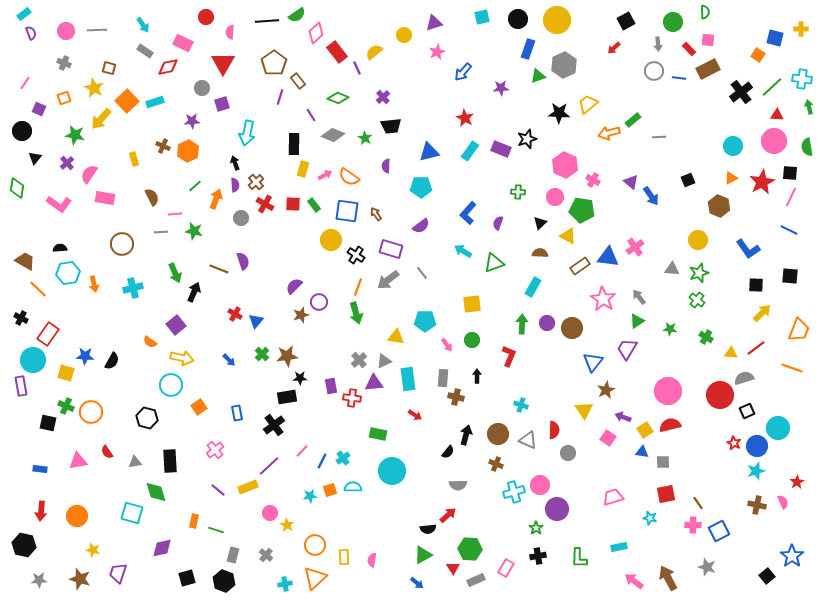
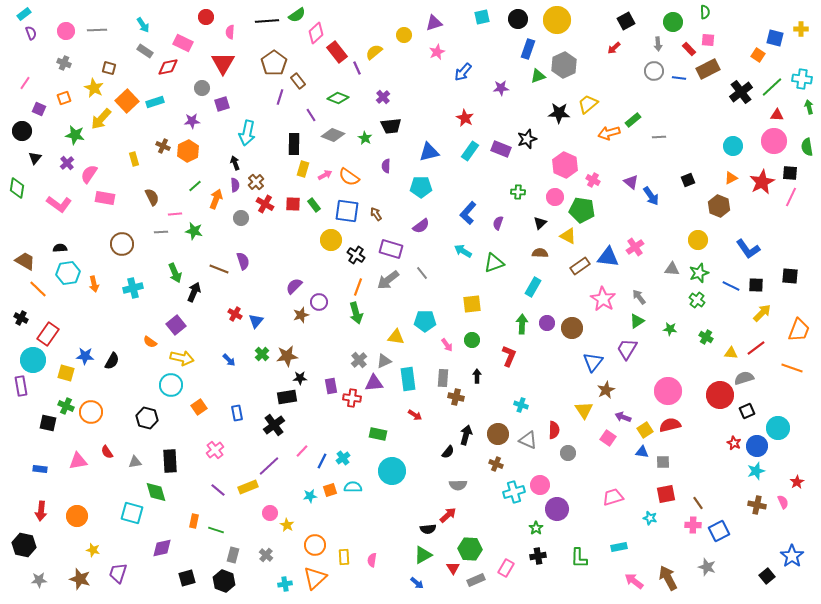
blue line at (789, 230): moved 58 px left, 56 px down
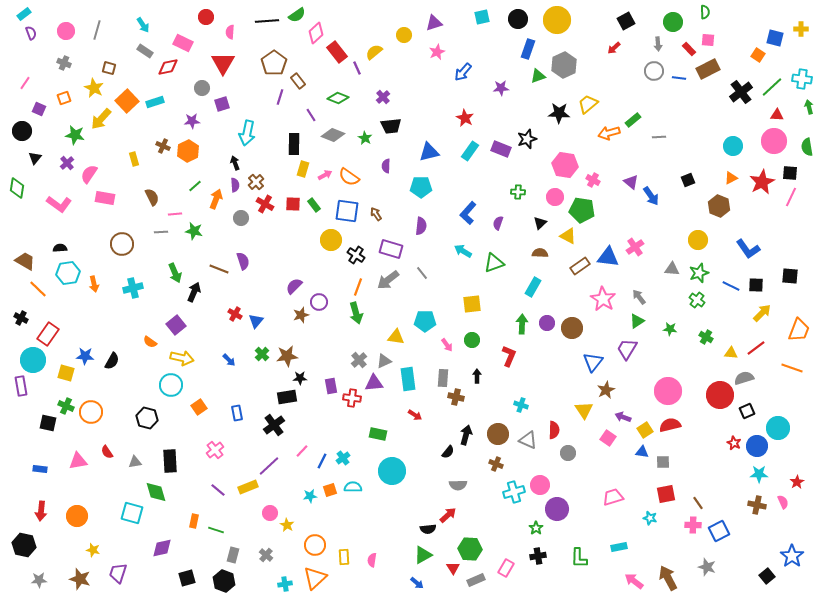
gray line at (97, 30): rotated 72 degrees counterclockwise
pink hexagon at (565, 165): rotated 15 degrees counterclockwise
purple semicircle at (421, 226): rotated 48 degrees counterclockwise
cyan star at (756, 471): moved 3 px right, 3 px down; rotated 18 degrees clockwise
